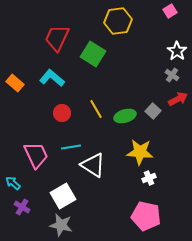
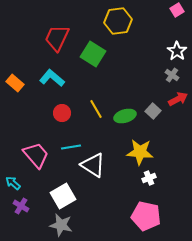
pink square: moved 7 px right, 1 px up
pink trapezoid: rotated 16 degrees counterclockwise
purple cross: moved 1 px left, 1 px up
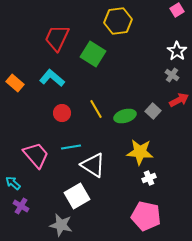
red arrow: moved 1 px right, 1 px down
white square: moved 14 px right
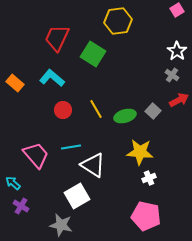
red circle: moved 1 px right, 3 px up
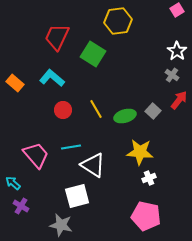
red trapezoid: moved 1 px up
red arrow: rotated 24 degrees counterclockwise
white square: rotated 15 degrees clockwise
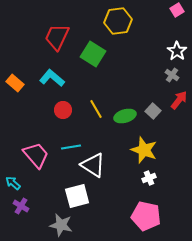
yellow star: moved 4 px right, 2 px up; rotated 16 degrees clockwise
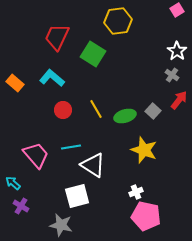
white cross: moved 13 px left, 14 px down
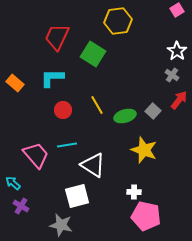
cyan L-shape: rotated 40 degrees counterclockwise
yellow line: moved 1 px right, 4 px up
cyan line: moved 4 px left, 2 px up
white cross: moved 2 px left; rotated 24 degrees clockwise
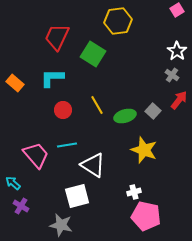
white cross: rotated 16 degrees counterclockwise
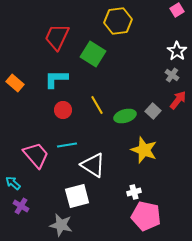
cyan L-shape: moved 4 px right, 1 px down
red arrow: moved 1 px left
